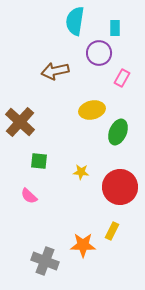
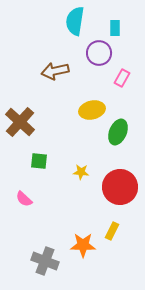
pink semicircle: moved 5 px left, 3 px down
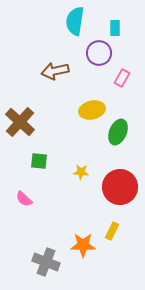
gray cross: moved 1 px right, 1 px down
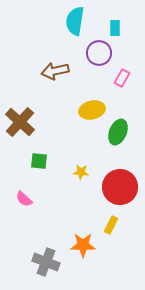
yellow rectangle: moved 1 px left, 6 px up
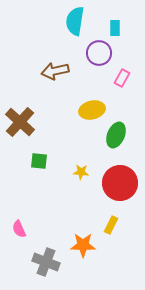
green ellipse: moved 2 px left, 3 px down
red circle: moved 4 px up
pink semicircle: moved 5 px left, 30 px down; rotated 24 degrees clockwise
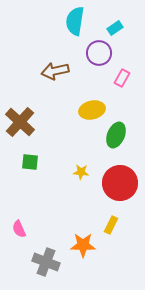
cyan rectangle: rotated 56 degrees clockwise
green square: moved 9 px left, 1 px down
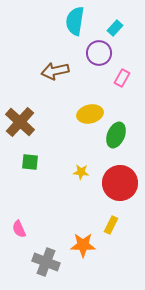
cyan rectangle: rotated 14 degrees counterclockwise
yellow ellipse: moved 2 px left, 4 px down
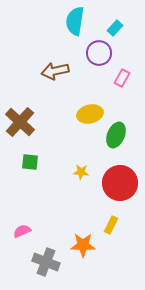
pink semicircle: moved 3 px right, 2 px down; rotated 90 degrees clockwise
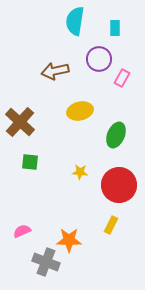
cyan rectangle: rotated 42 degrees counterclockwise
purple circle: moved 6 px down
yellow ellipse: moved 10 px left, 3 px up
yellow star: moved 1 px left
red circle: moved 1 px left, 2 px down
orange star: moved 14 px left, 5 px up
